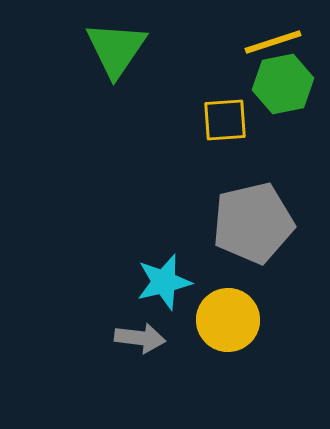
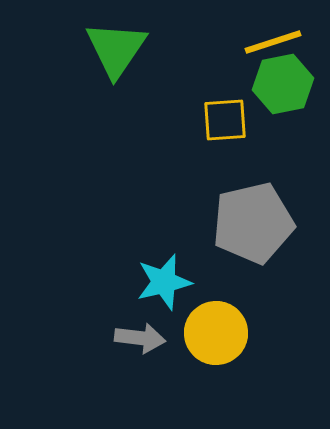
yellow circle: moved 12 px left, 13 px down
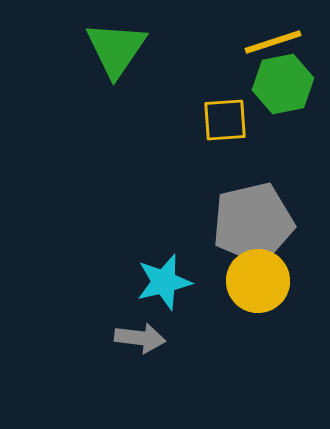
yellow circle: moved 42 px right, 52 px up
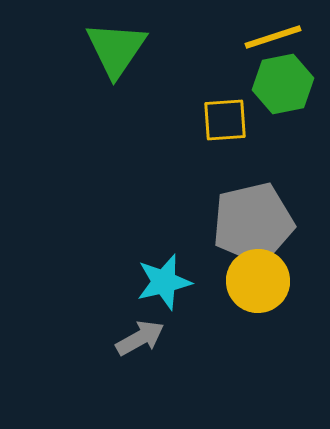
yellow line: moved 5 px up
gray arrow: rotated 36 degrees counterclockwise
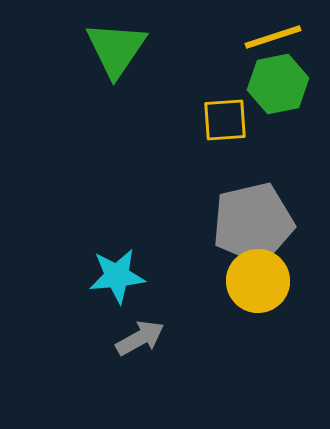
green hexagon: moved 5 px left
cyan star: moved 47 px left, 6 px up; rotated 8 degrees clockwise
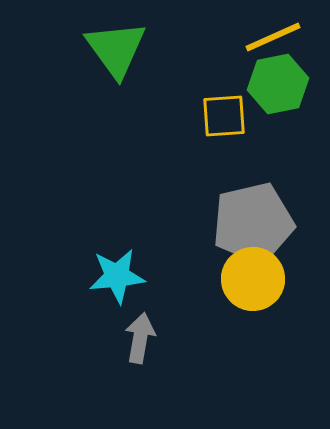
yellow line: rotated 6 degrees counterclockwise
green triangle: rotated 10 degrees counterclockwise
yellow square: moved 1 px left, 4 px up
yellow circle: moved 5 px left, 2 px up
gray arrow: rotated 51 degrees counterclockwise
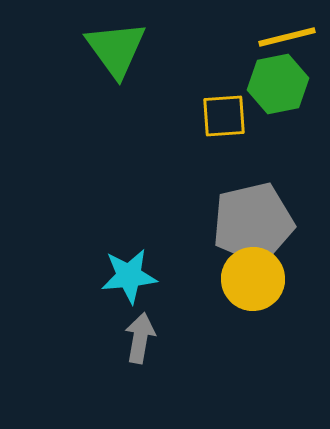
yellow line: moved 14 px right; rotated 10 degrees clockwise
cyan star: moved 12 px right
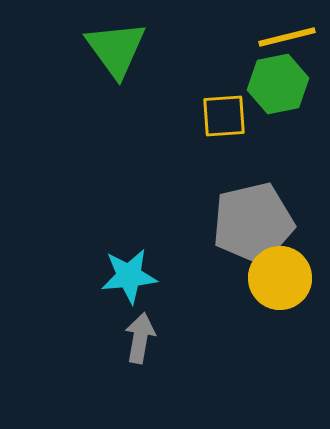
yellow circle: moved 27 px right, 1 px up
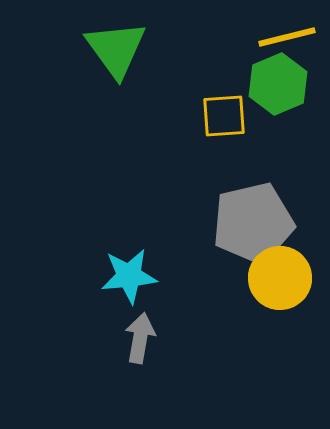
green hexagon: rotated 12 degrees counterclockwise
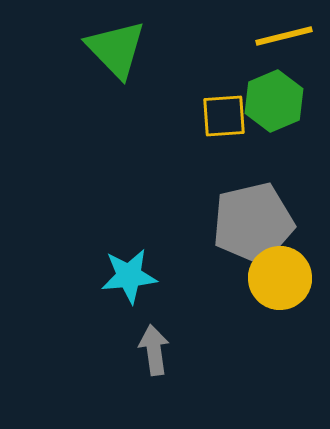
yellow line: moved 3 px left, 1 px up
green triangle: rotated 8 degrees counterclockwise
green hexagon: moved 4 px left, 17 px down
gray arrow: moved 14 px right, 12 px down; rotated 18 degrees counterclockwise
